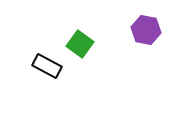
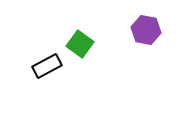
black rectangle: rotated 56 degrees counterclockwise
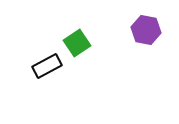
green square: moved 3 px left, 1 px up; rotated 20 degrees clockwise
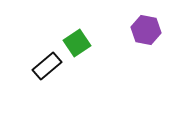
black rectangle: rotated 12 degrees counterclockwise
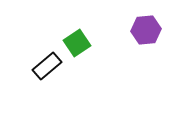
purple hexagon: rotated 16 degrees counterclockwise
